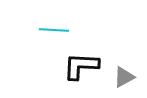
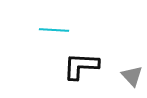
gray triangle: moved 8 px right, 1 px up; rotated 45 degrees counterclockwise
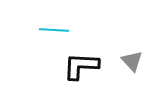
gray triangle: moved 15 px up
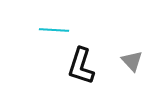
black L-shape: rotated 75 degrees counterclockwise
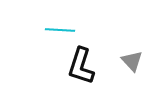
cyan line: moved 6 px right
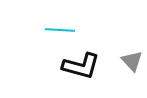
black L-shape: rotated 93 degrees counterclockwise
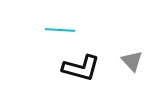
black L-shape: moved 2 px down
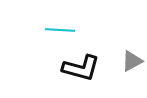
gray triangle: rotated 45 degrees clockwise
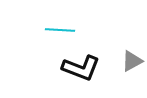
black L-shape: rotated 6 degrees clockwise
